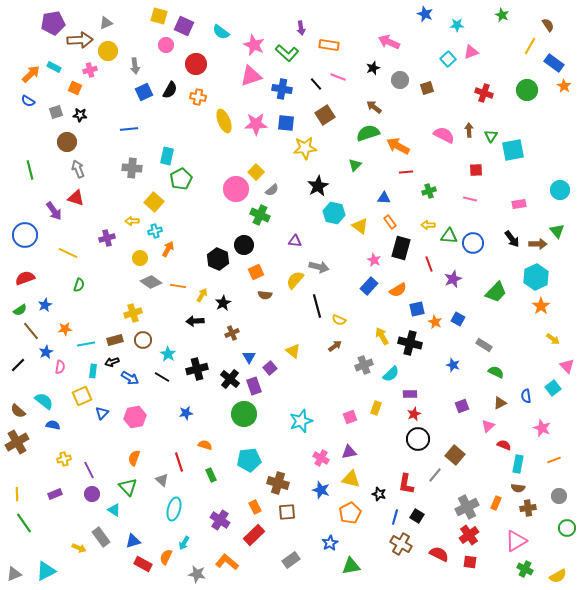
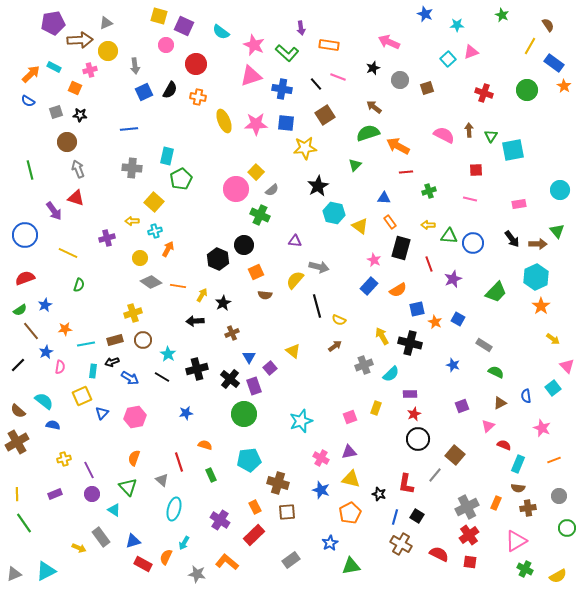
cyan rectangle at (518, 464): rotated 12 degrees clockwise
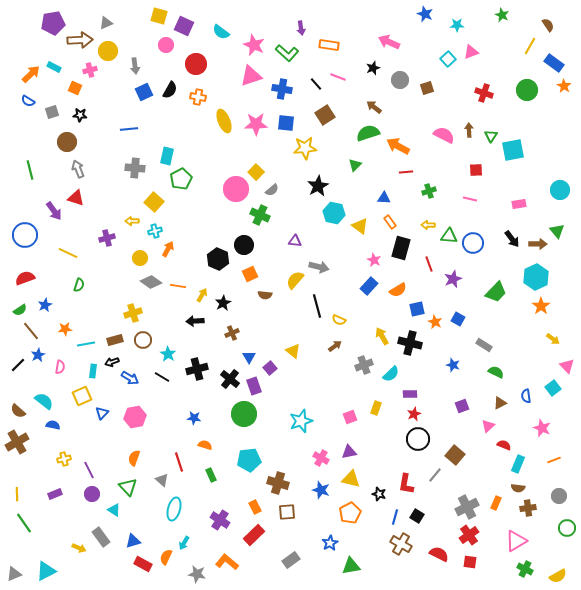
gray square at (56, 112): moved 4 px left
gray cross at (132, 168): moved 3 px right
orange square at (256, 272): moved 6 px left, 2 px down
blue star at (46, 352): moved 8 px left, 3 px down
blue star at (186, 413): moved 8 px right, 5 px down; rotated 16 degrees clockwise
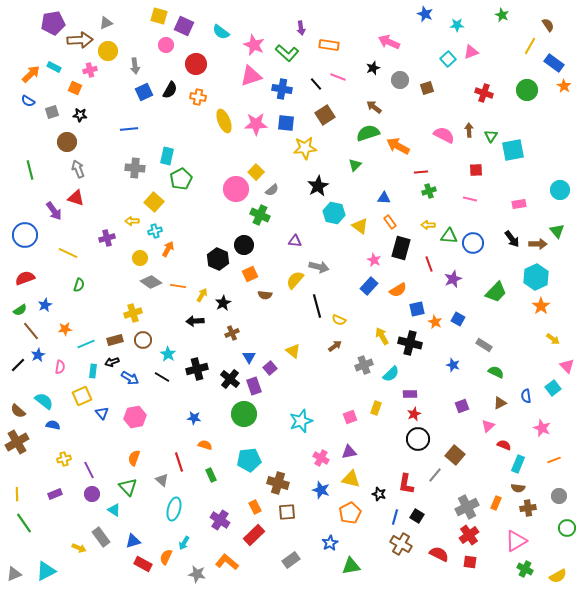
red line at (406, 172): moved 15 px right
cyan line at (86, 344): rotated 12 degrees counterclockwise
blue triangle at (102, 413): rotated 24 degrees counterclockwise
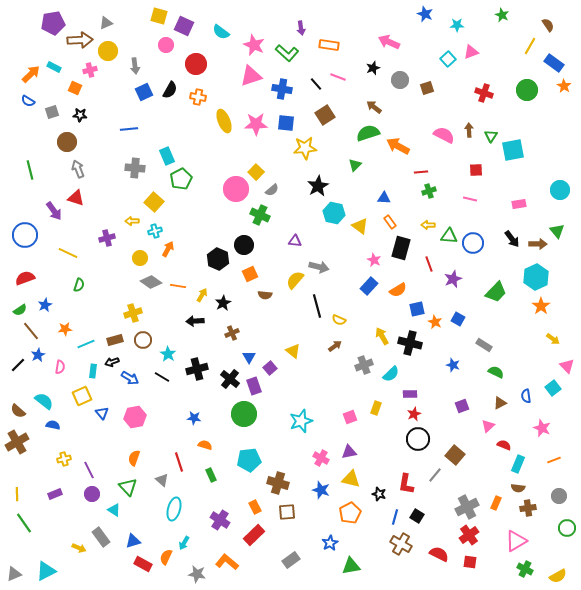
cyan rectangle at (167, 156): rotated 36 degrees counterclockwise
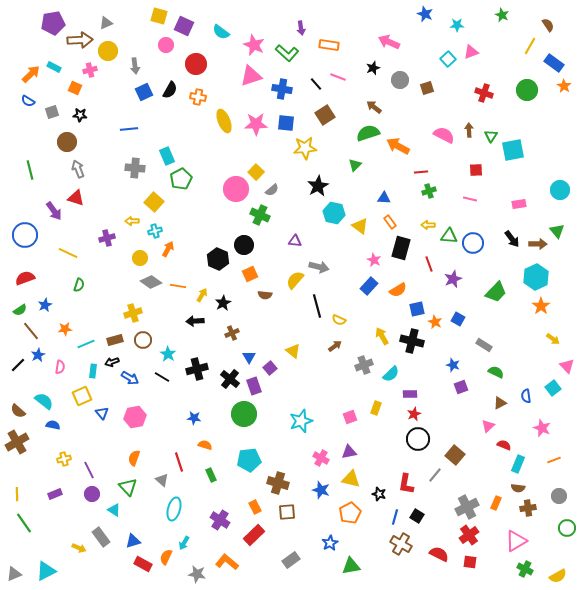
black cross at (410, 343): moved 2 px right, 2 px up
purple square at (462, 406): moved 1 px left, 19 px up
